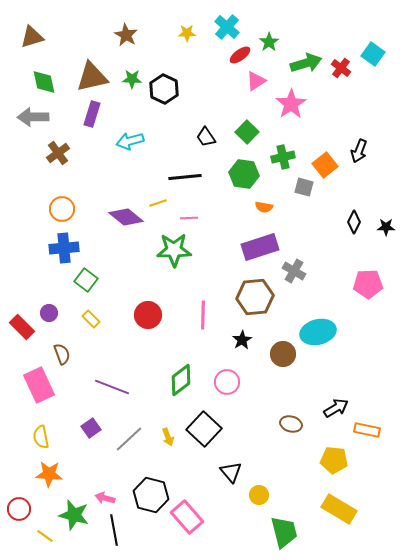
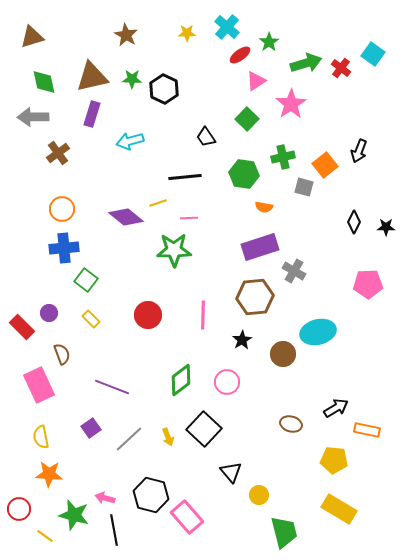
green square at (247, 132): moved 13 px up
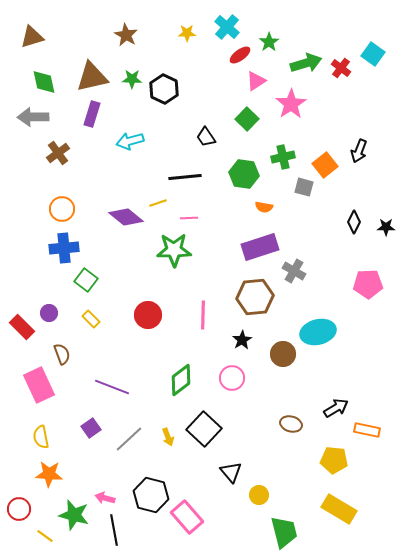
pink circle at (227, 382): moved 5 px right, 4 px up
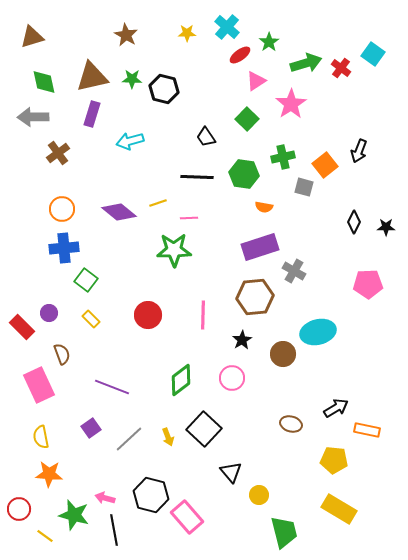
black hexagon at (164, 89): rotated 12 degrees counterclockwise
black line at (185, 177): moved 12 px right; rotated 8 degrees clockwise
purple diamond at (126, 217): moved 7 px left, 5 px up
